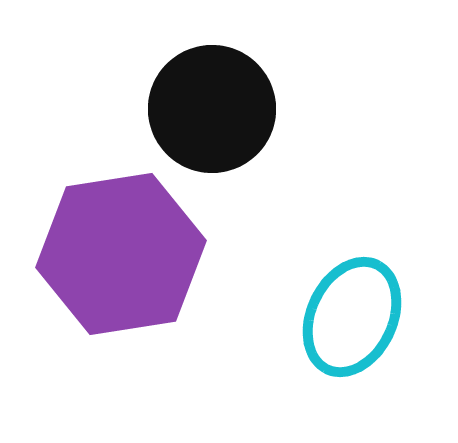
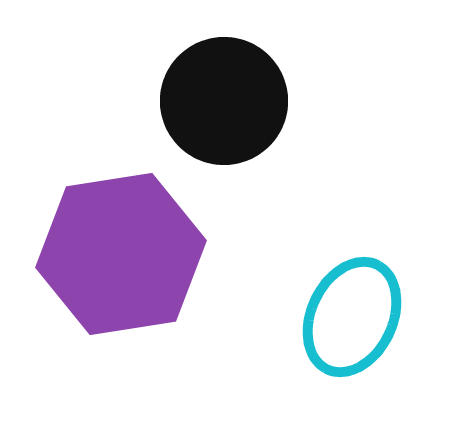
black circle: moved 12 px right, 8 px up
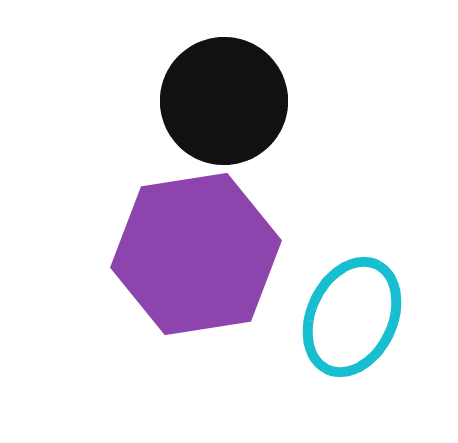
purple hexagon: moved 75 px right
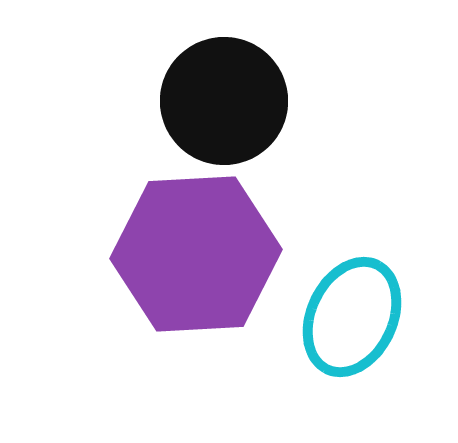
purple hexagon: rotated 6 degrees clockwise
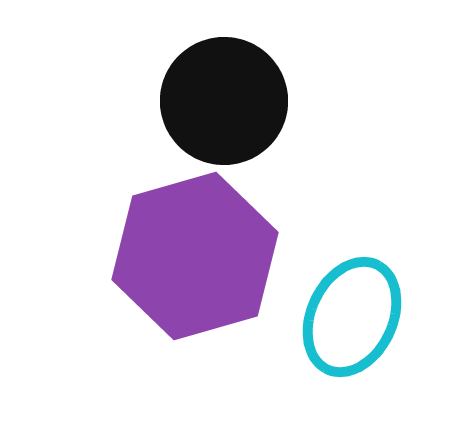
purple hexagon: moved 1 px left, 2 px down; rotated 13 degrees counterclockwise
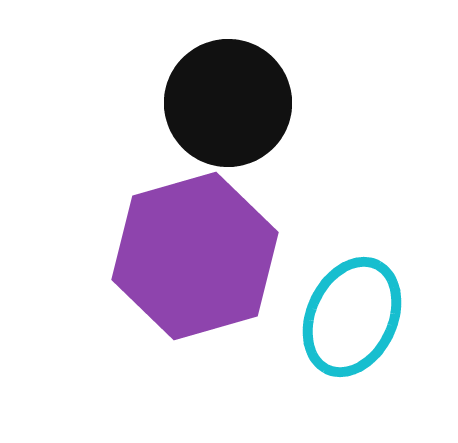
black circle: moved 4 px right, 2 px down
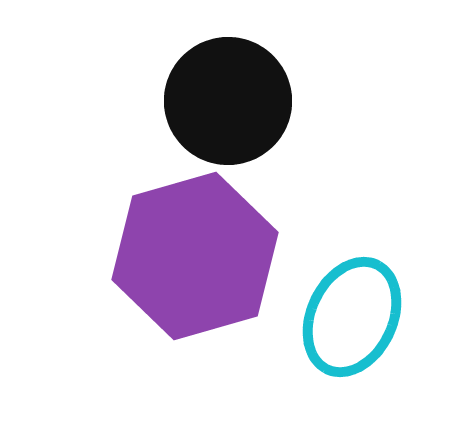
black circle: moved 2 px up
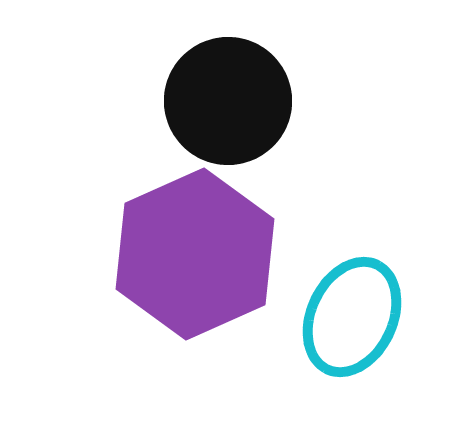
purple hexagon: moved 2 px up; rotated 8 degrees counterclockwise
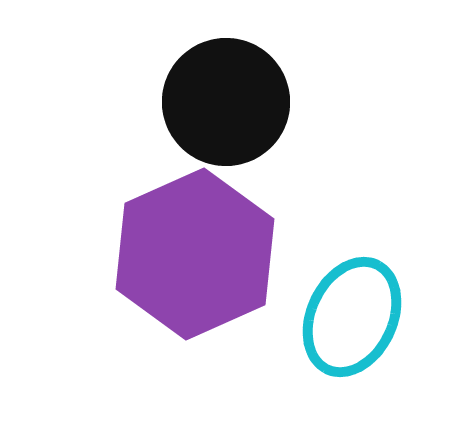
black circle: moved 2 px left, 1 px down
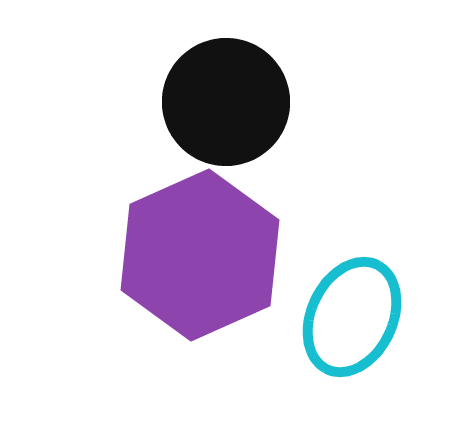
purple hexagon: moved 5 px right, 1 px down
